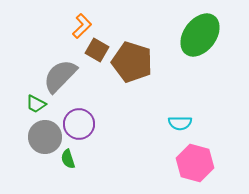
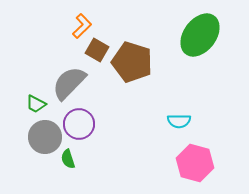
gray semicircle: moved 9 px right, 7 px down
cyan semicircle: moved 1 px left, 2 px up
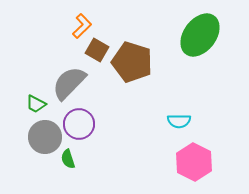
pink hexagon: moved 1 px left, 1 px up; rotated 12 degrees clockwise
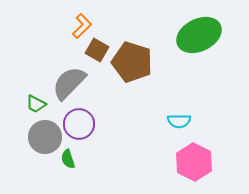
green ellipse: moved 1 px left; rotated 27 degrees clockwise
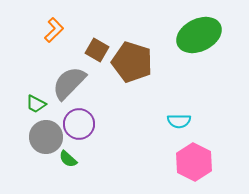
orange L-shape: moved 28 px left, 4 px down
gray circle: moved 1 px right
green semicircle: rotated 30 degrees counterclockwise
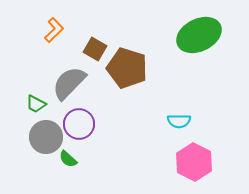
brown square: moved 2 px left, 1 px up
brown pentagon: moved 5 px left, 6 px down
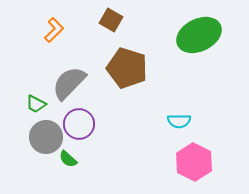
brown square: moved 16 px right, 29 px up
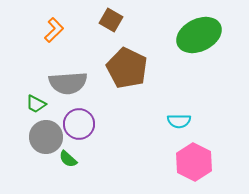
brown pentagon: rotated 9 degrees clockwise
gray semicircle: moved 1 px left; rotated 138 degrees counterclockwise
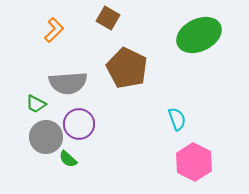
brown square: moved 3 px left, 2 px up
cyan semicircle: moved 2 px left, 2 px up; rotated 110 degrees counterclockwise
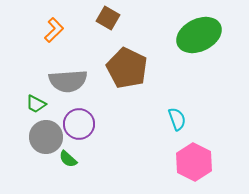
gray semicircle: moved 2 px up
